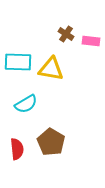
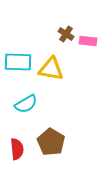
pink rectangle: moved 3 px left
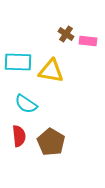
yellow triangle: moved 2 px down
cyan semicircle: rotated 65 degrees clockwise
red semicircle: moved 2 px right, 13 px up
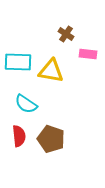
pink rectangle: moved 13 px down
brown pentagon: moved 3 px up; rotated 12 degrees counterclockwise
